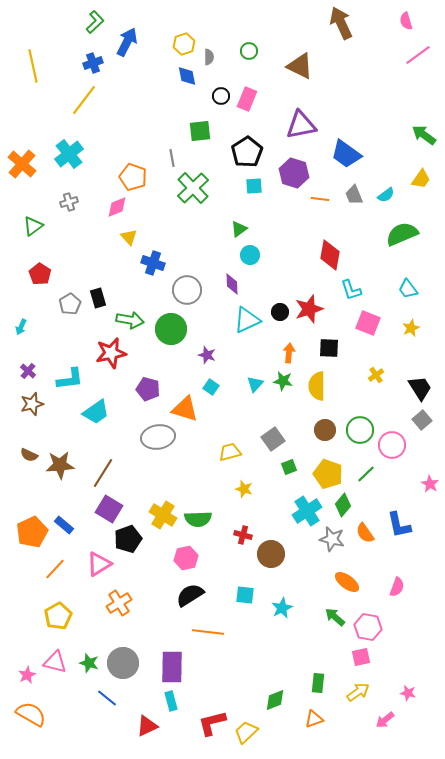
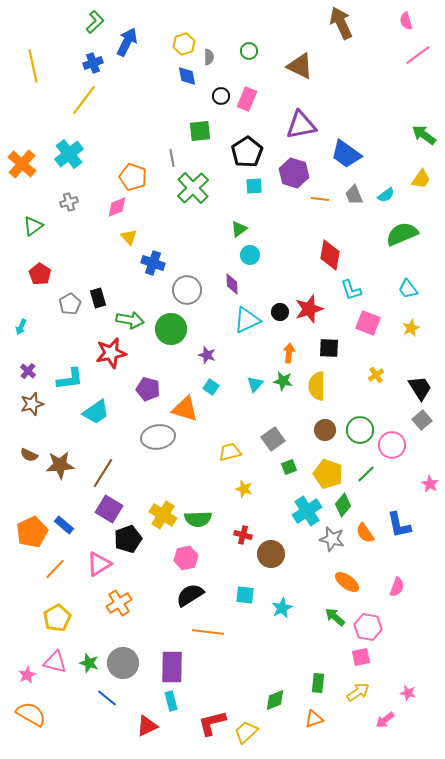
yellow pentagon at (58, 616): moved 1 px left, 2 px down
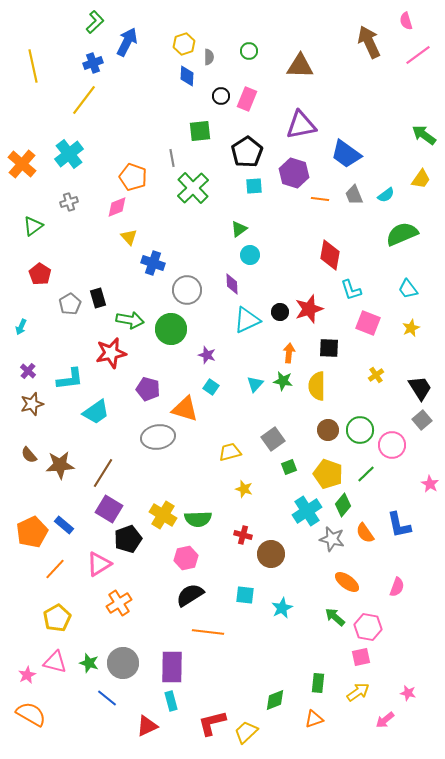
brown arrow at (341, 23): moved 28 px right, 19 px down
brown triangle at (300, 66): rotated 24 degrees counterclockwise
blue diamond at (187, 76): rotated 15 degrees clockwise
brown circle at (325, 430): moved 3 px right
brown semicircle at (29, 455): rotated 24 degrees clockwise
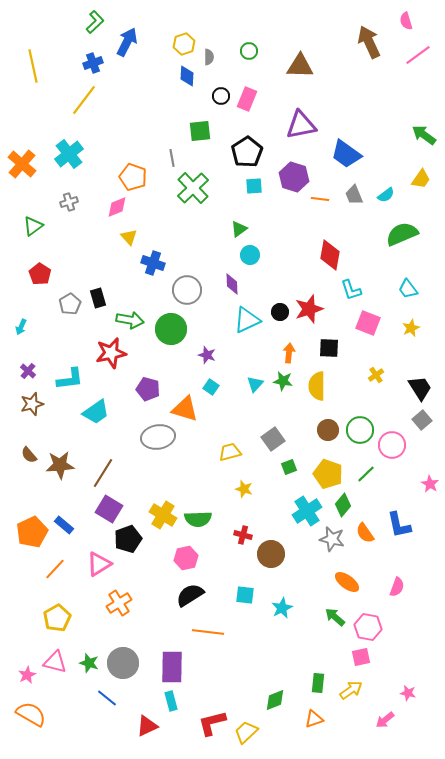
purple hexagon at (294, 173): moved 4 px down
yellow arrow at (358, 692): moved 7 px left, 2 px up
